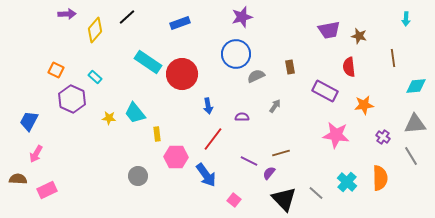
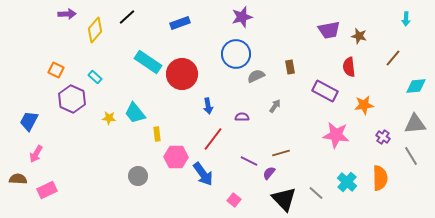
brown line at (393, 58): rotated 48 degrees clockwise
blue arrow at (206, 175): moved 3 px left, 1 px up
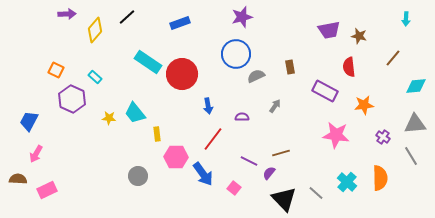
pink square at (234, 200): moved 12 px up
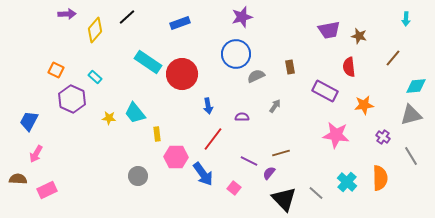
gray triangle at (415, 124): moved 4 px left, 9 px up; rotated 10 degrees counterclockwise
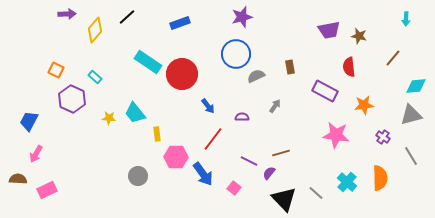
blue arrow at (208, 106): rotated 28 degrees counterclockwise
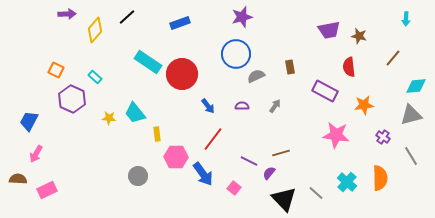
purple semicircle at (242, 117): moved 11 px up
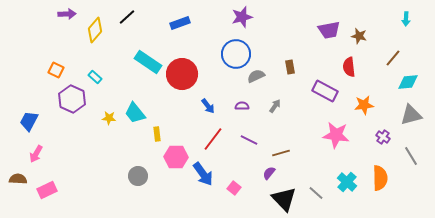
cyan diamond at (416, 86): moved 8 px left, 4 px up
purple line at (249, 161): moved 21 px up
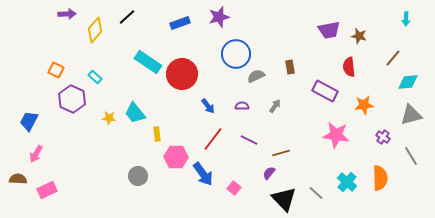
purple star at (242, 17): moved 23 px left
